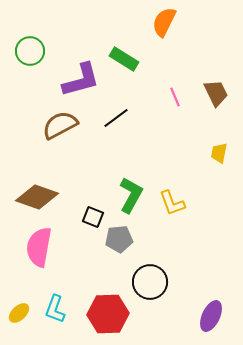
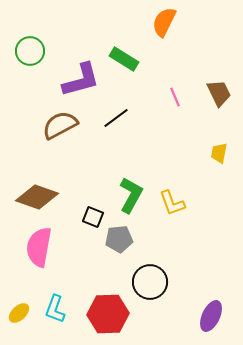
brown trapezoid: moved 3 px right
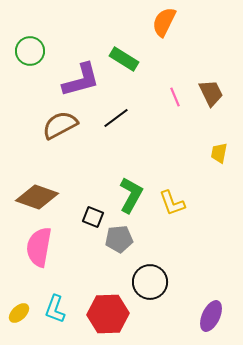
brown trapezoid: moved 8 px left
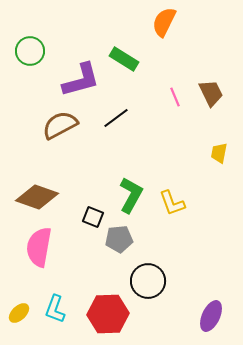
black circle: moved 2 px left, 1 px up
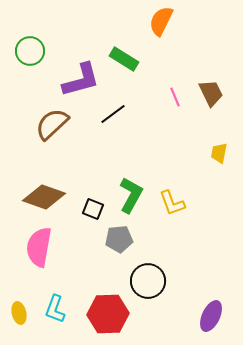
orange semicircle: moved 3 px left, 1 px up
black line: moved 3 px left, 4 px up
brown semicircle: moved 8 px left, 1 px up; rotated 15 degrees counterclockwise
brown diamond: moved 7 px right
black square: moved 8 px up
yellow ellipse: rotated 60 degrees counterclockwise
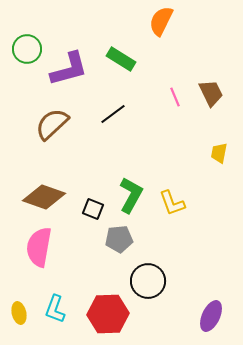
green circle: moved 3 px left, 2 px up
green rectangle: moved 3 px left
purple L-shape: moved 12 px left, 11 px up
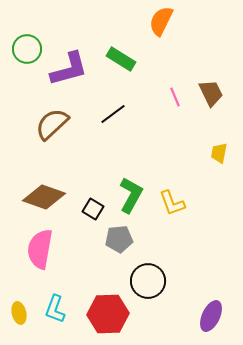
black square: rotated 10 degrees clockwise
pink semicircle: moved 1 px right, 2 px down
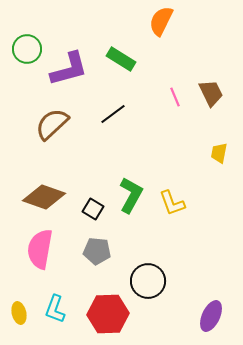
gray pentagon: moved 22 px left, 12 px down; rotated 12 degrees clockwise
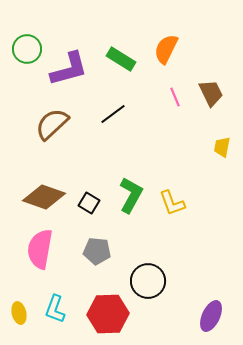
orange semicircle: moved 5 px right, 28 px down
yellow trapezoid: moved 3 px right, 6 px up
black square: moved 4 px left, 6 px up
